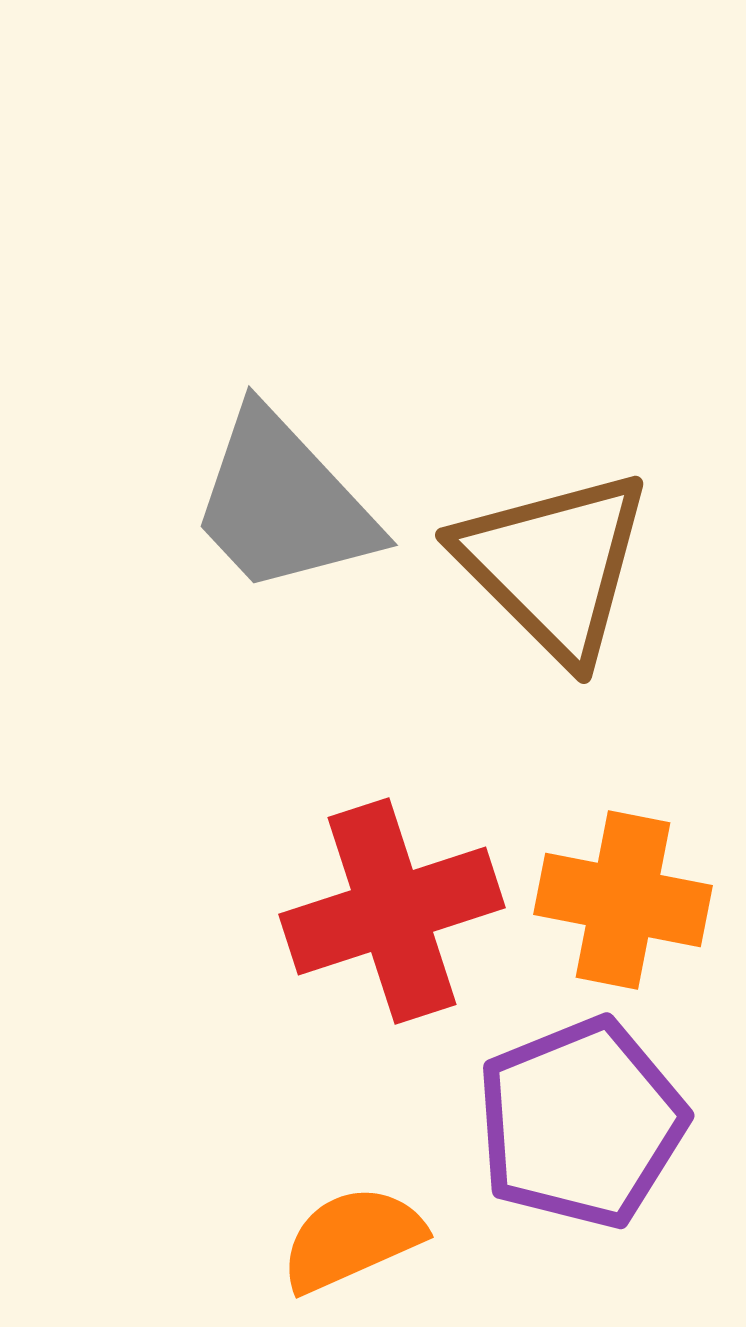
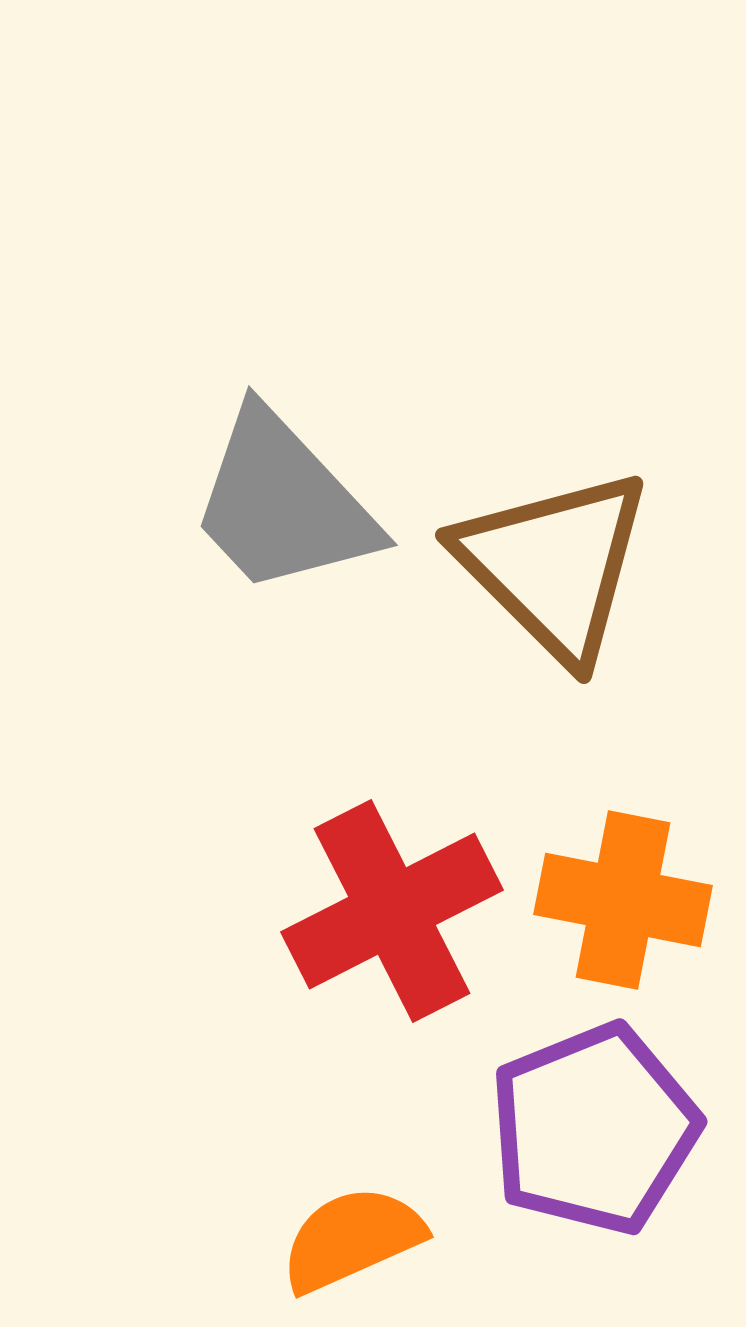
red cross: rotated 9 degrees counterclockwise
purple pentagon: moved 13 px right, 6 px down
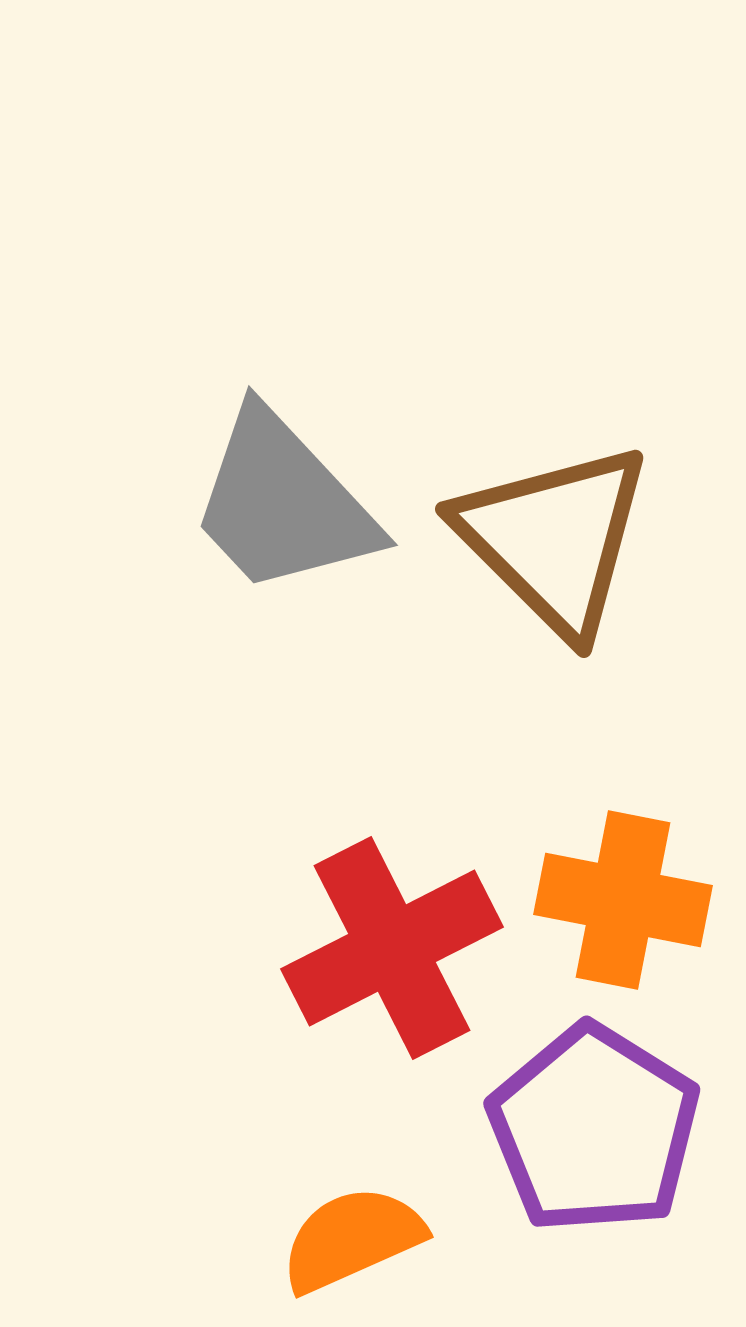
brown triangle: moved 26 px up
red cross: moved 37 px down
purple pentagon: rotated 18 degrees counterclockwise
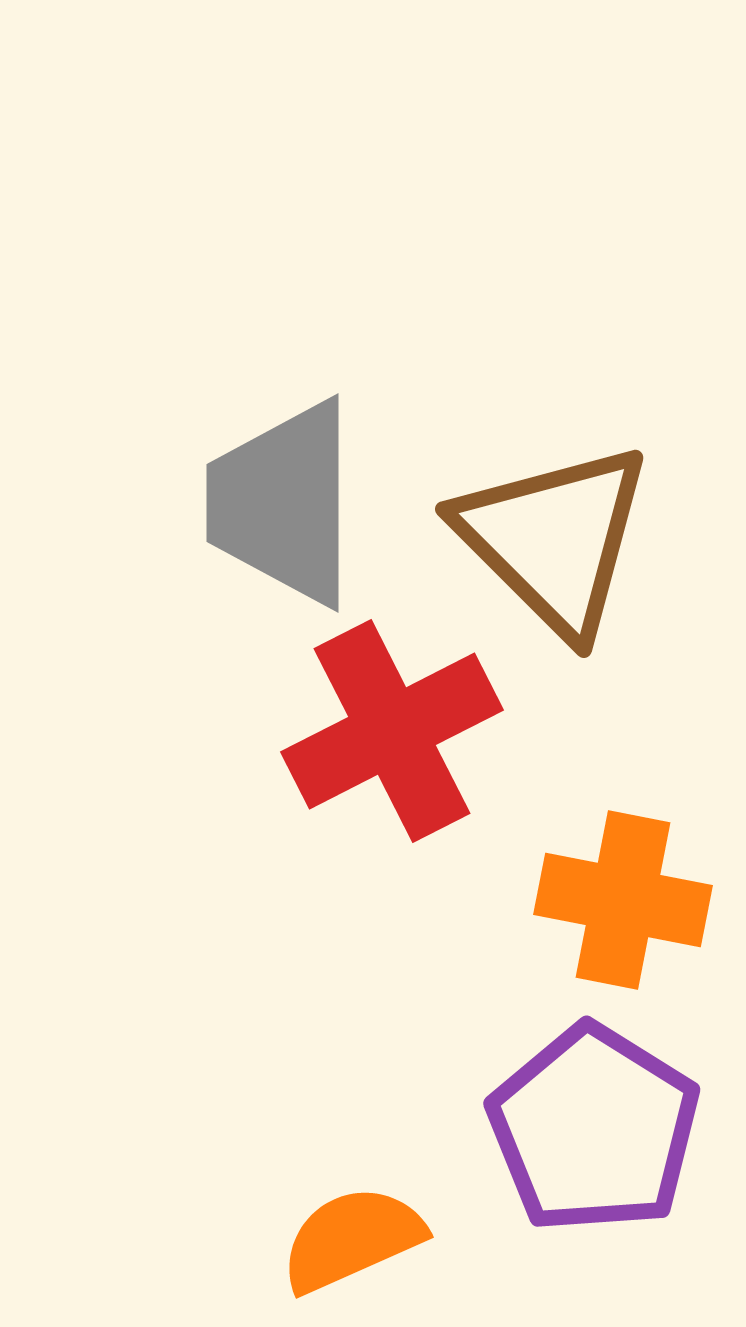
gray trapezoid: rotated 43 degrees clockwise
red cross: moved 217 px up
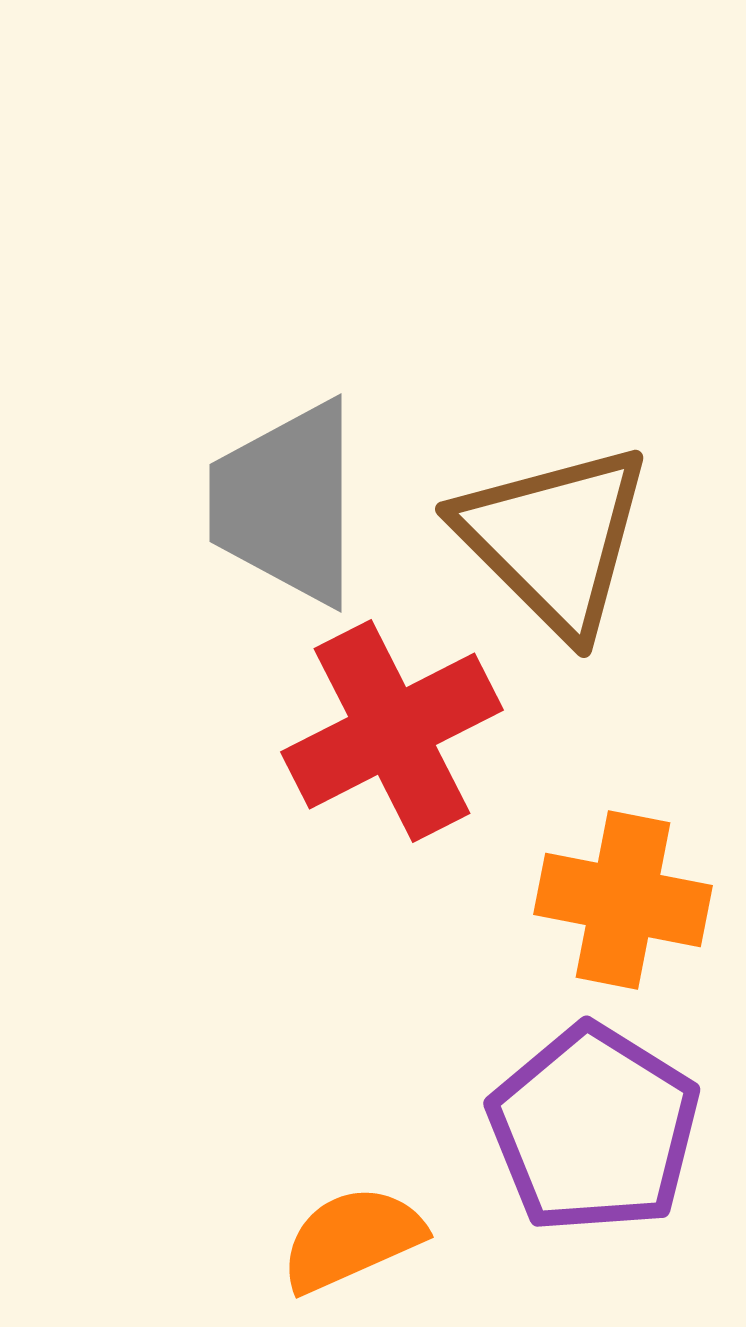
gray trapezoid: moved 3 px right
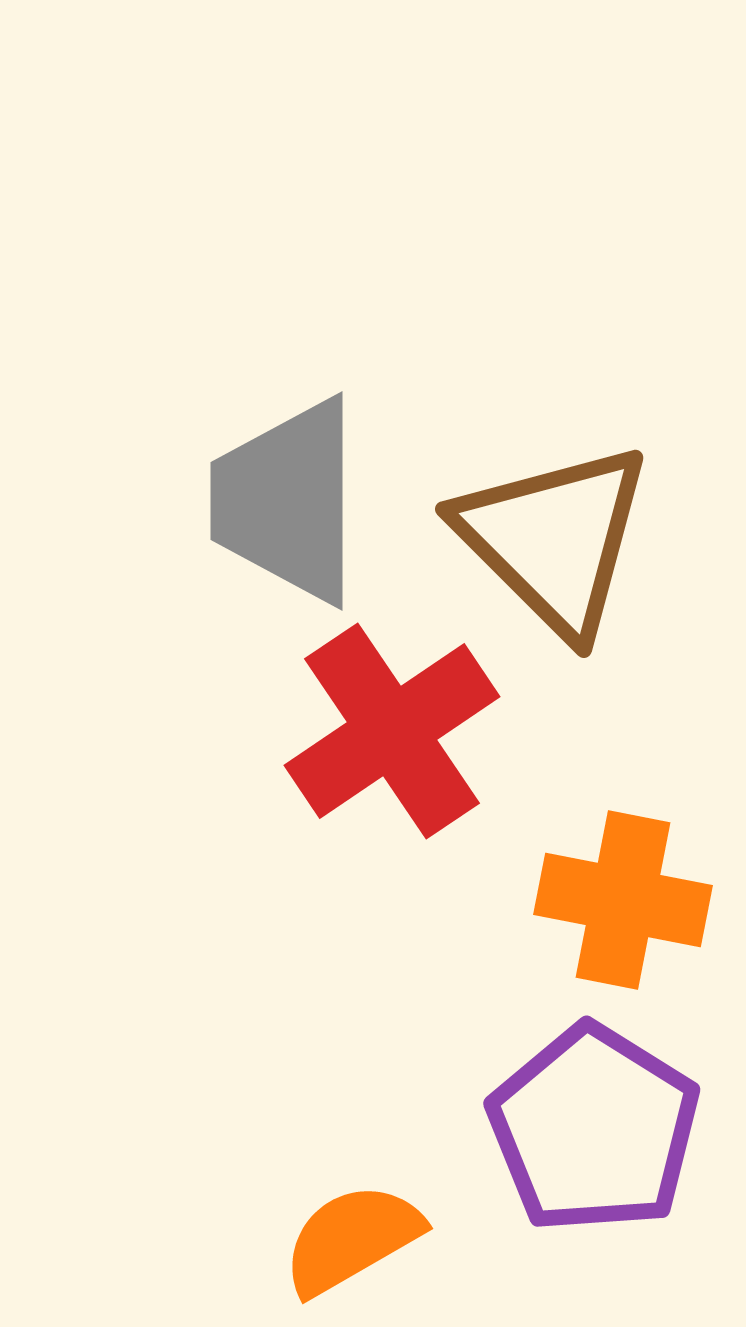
gray trapezoid: moved 1 px right, 2 px up
red cross: rotated 7 degrees counterclockwise
orange semicircle: rotated 6 degrees counterclockwise
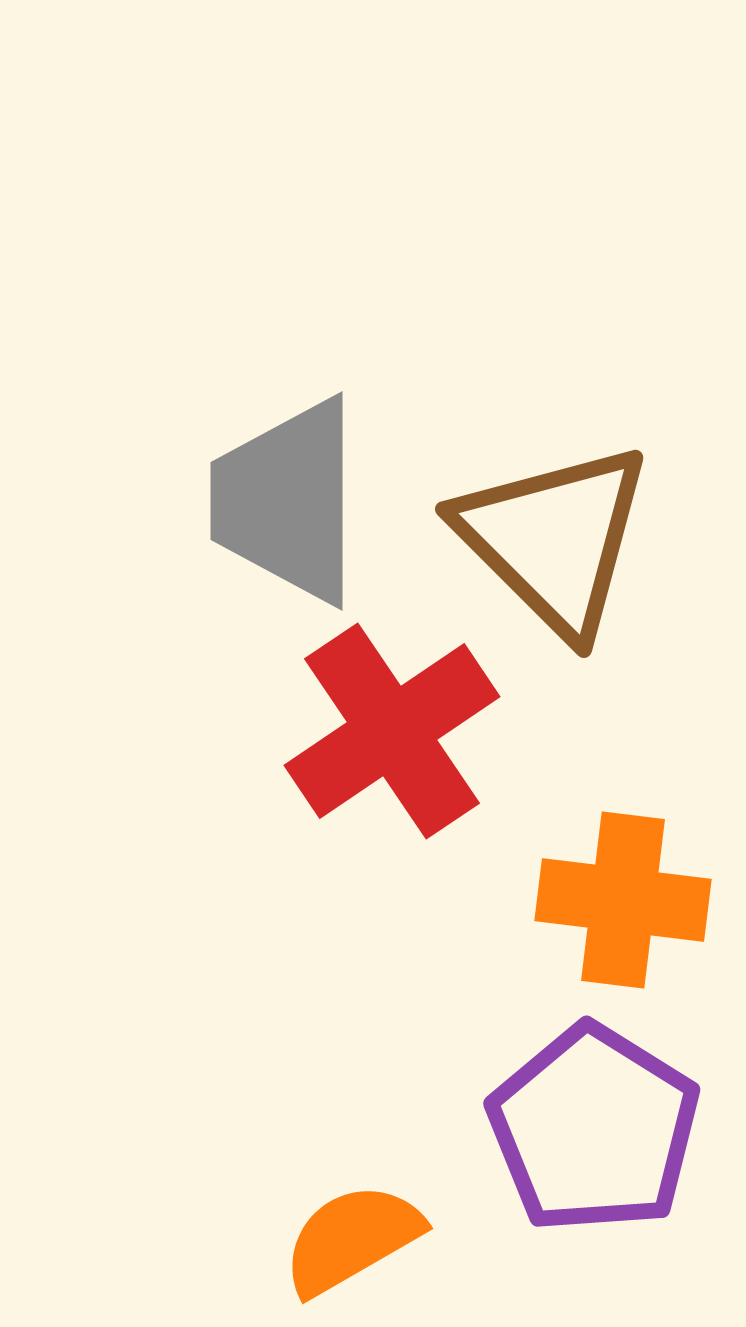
orange cross: rotated 4 degrees counterclockwise
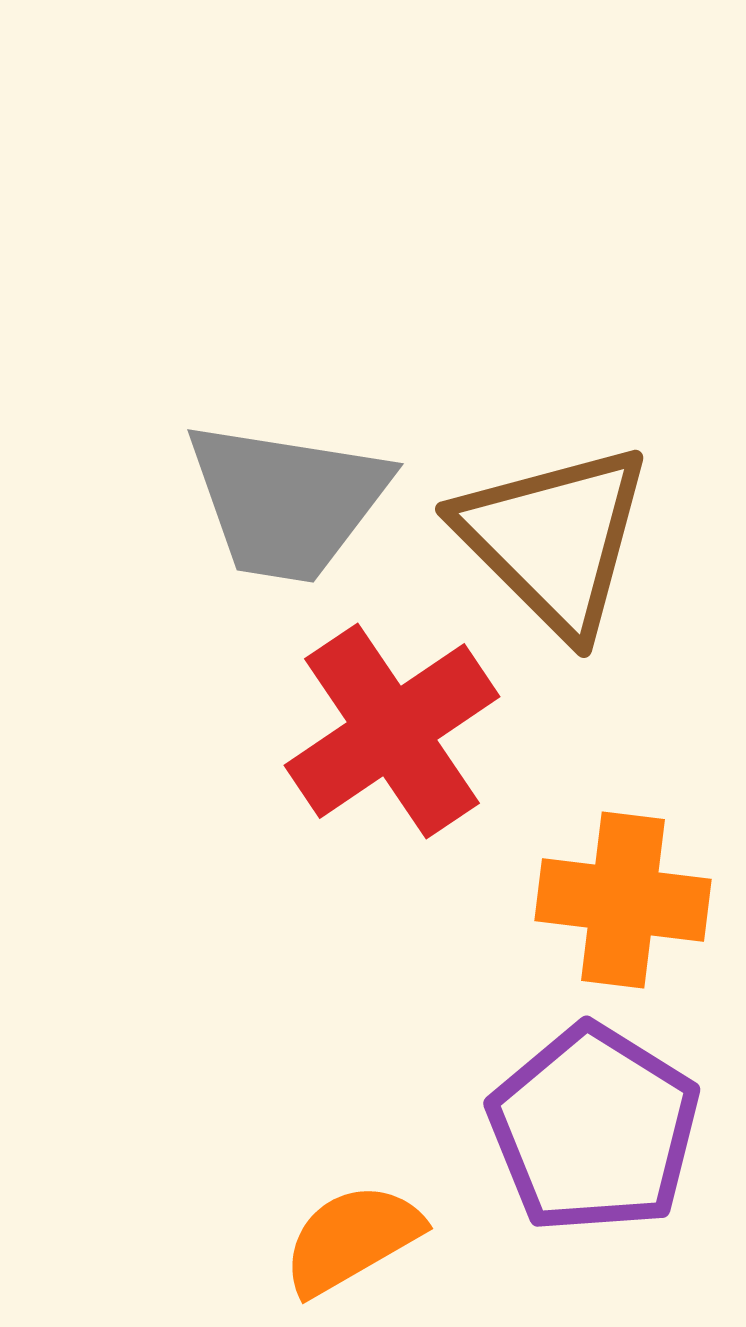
gray trapezoid: rotated 81 degrees counterclockwise
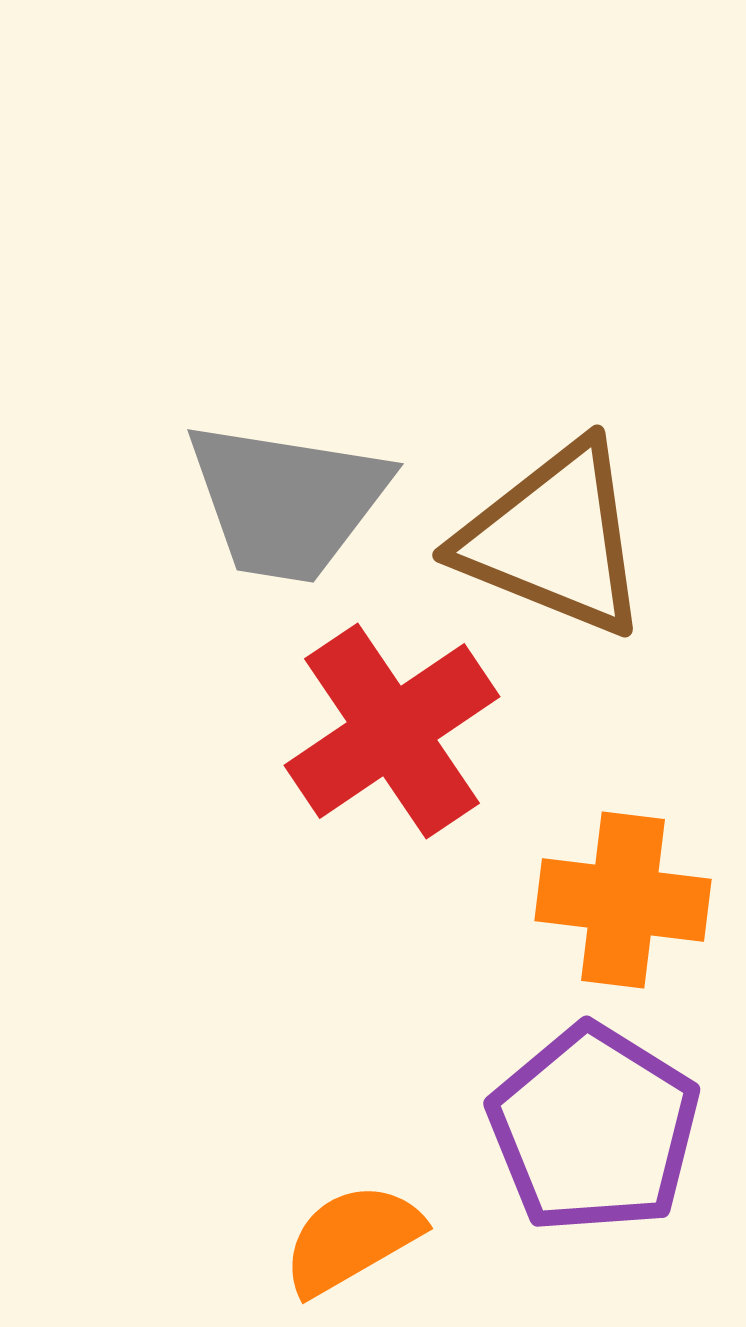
brown triangle: rotated 23 degrees counterclockwise
